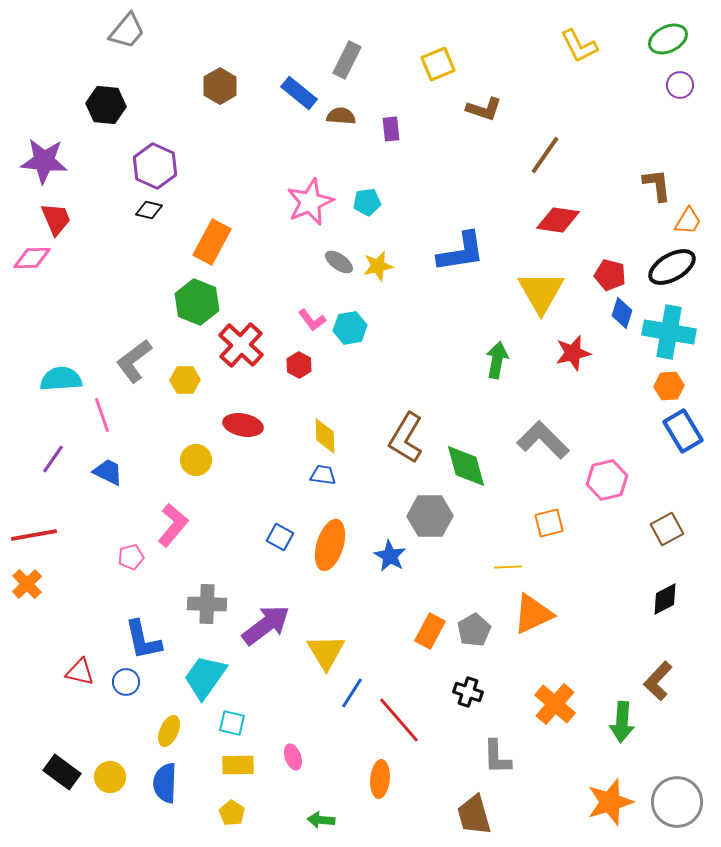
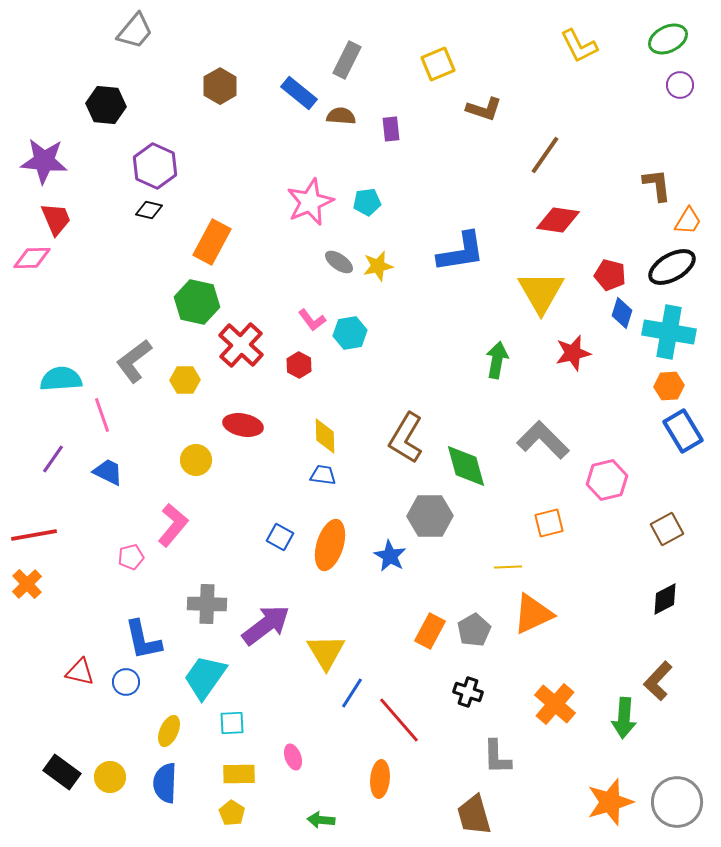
gray trapezoid at (127, 31): moved 8 px right
green hexagon at (197, 302): rotated 9 degrees counterclockwise
cyan hexagon at (350, 328): moved 5 px down
green arrow at (622, 722): moved 2 px right, 4 px up
cyan square at (232, 723): rotated 16 degrees counterclockwise
yellow rectangle at (238, 765): moved 1 px right, 9 px down
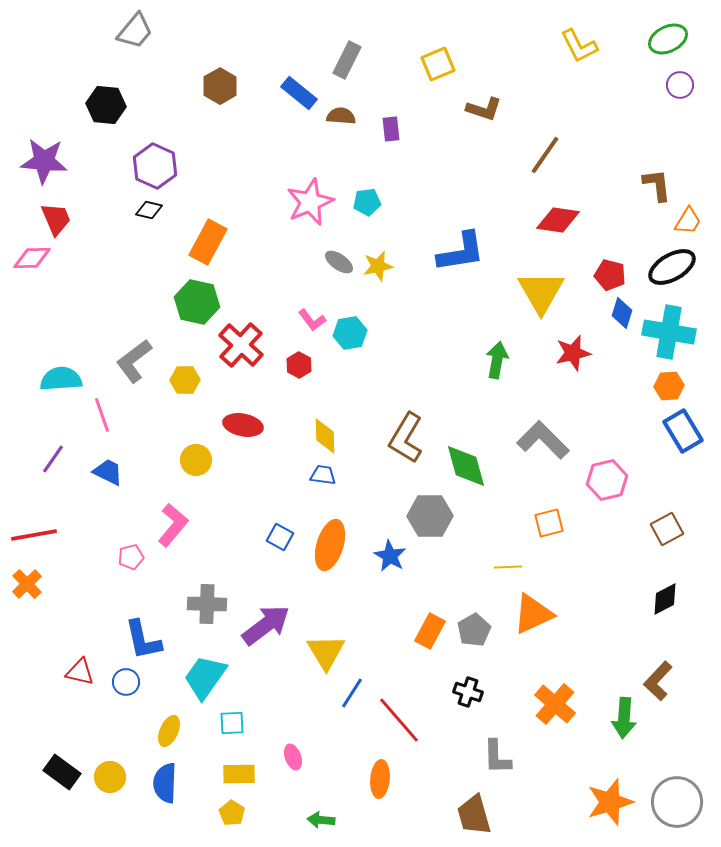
orange rectangle at (212, 242): moved 4 px left
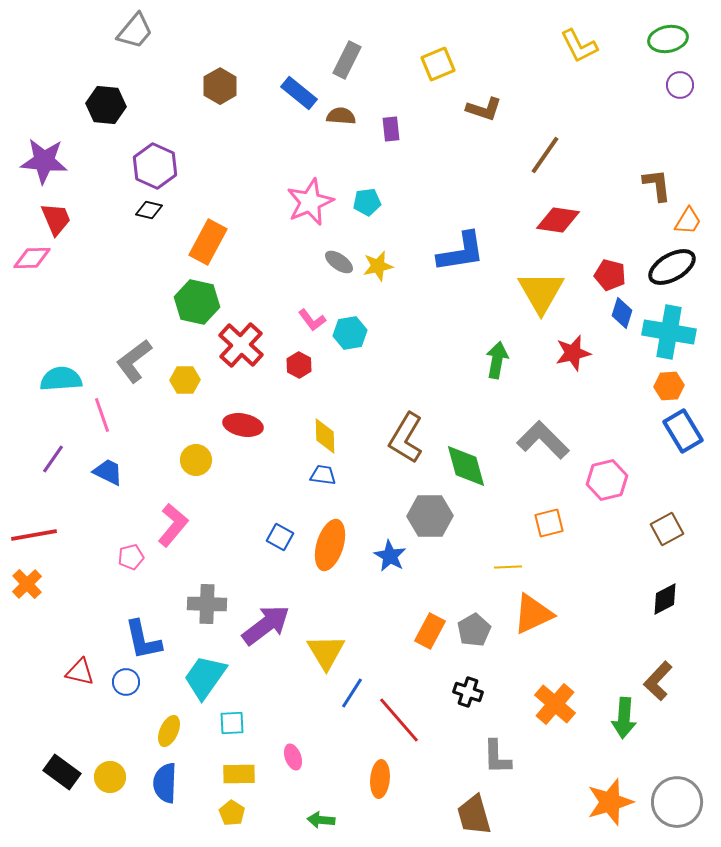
green ellipse at (668, 39): rotated 15 degrees clockwise
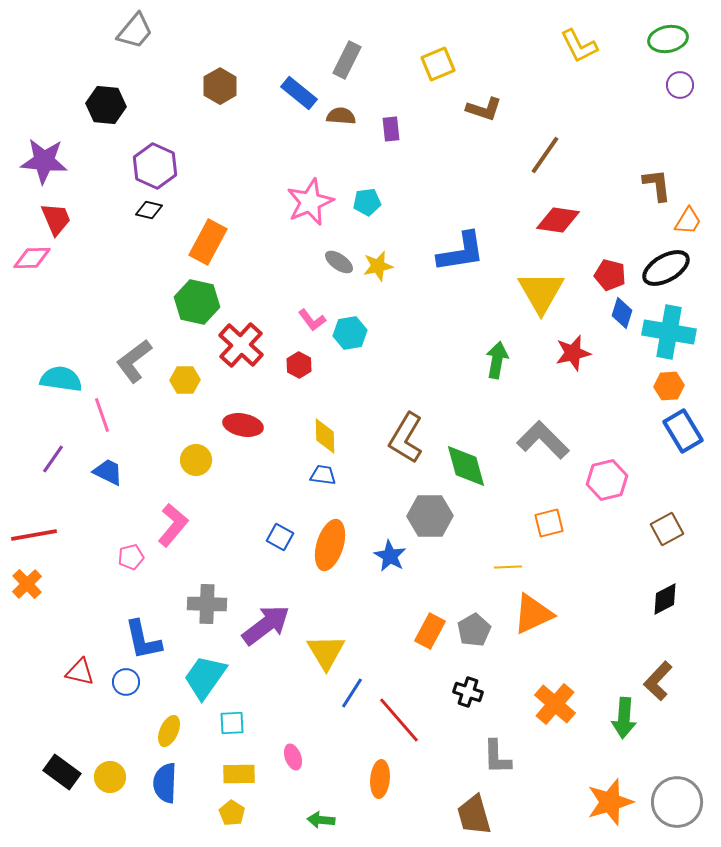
black ellipse at (672, 267): moved 6 px left, 1 px down
cyan semicircle at (61, 379): rotated 12 degrees clockwise
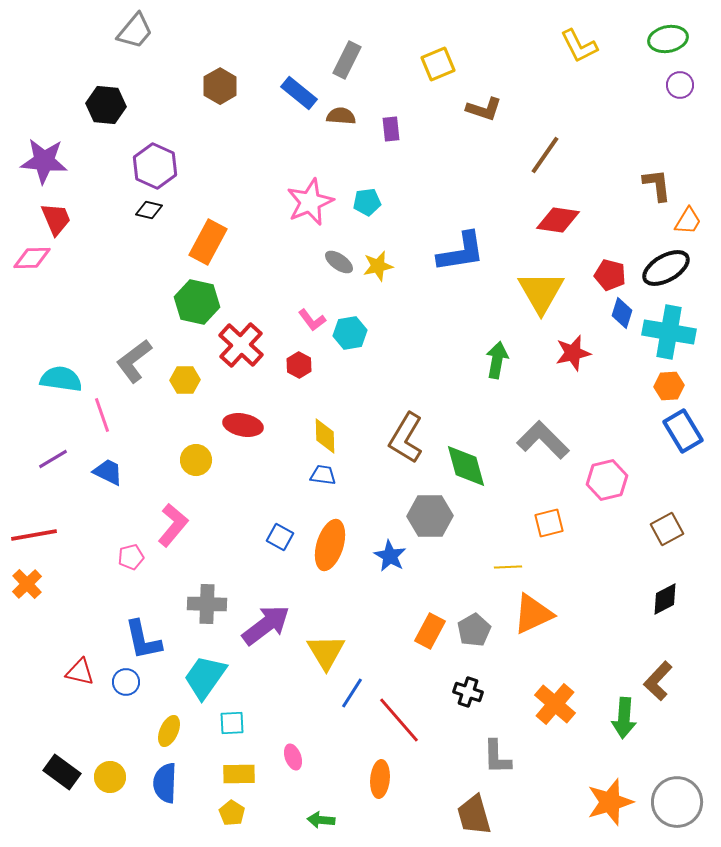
purple line at (53, 459): rotated 24 degrees clockwise
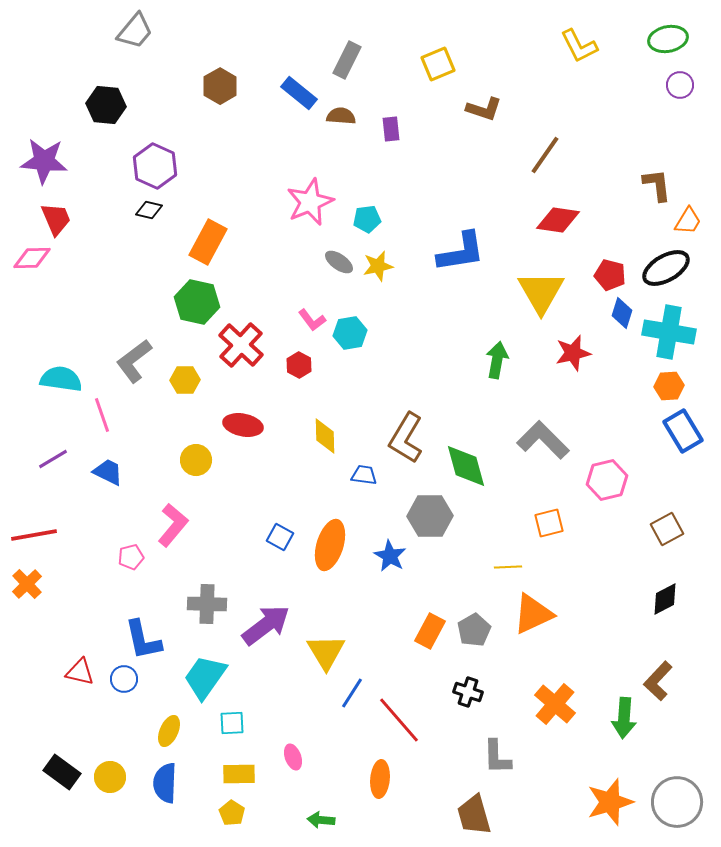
cyan pentagon at (367, 202): moved 17 px down
blue trapezoid at (323, 475): moved 41 px right
blue circle at (126, 682): moved 2 px left, 3 px up
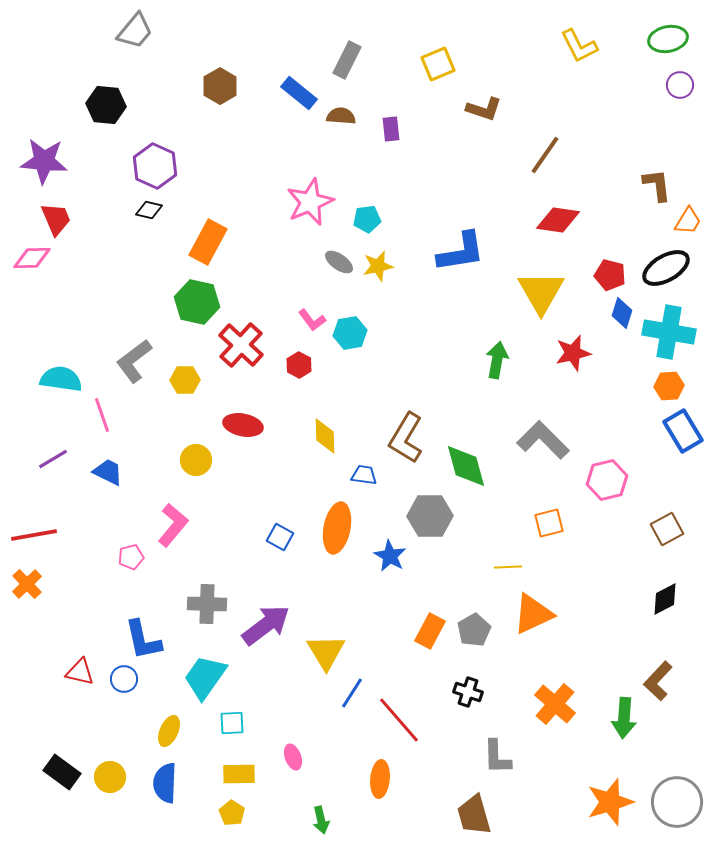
orange ellipse at (330, 545): moved 7 px right, 17 px up; rotated 6 degrees counterclockwise
green arrow at (321, 820): rotated 108 degrees counterclockwise
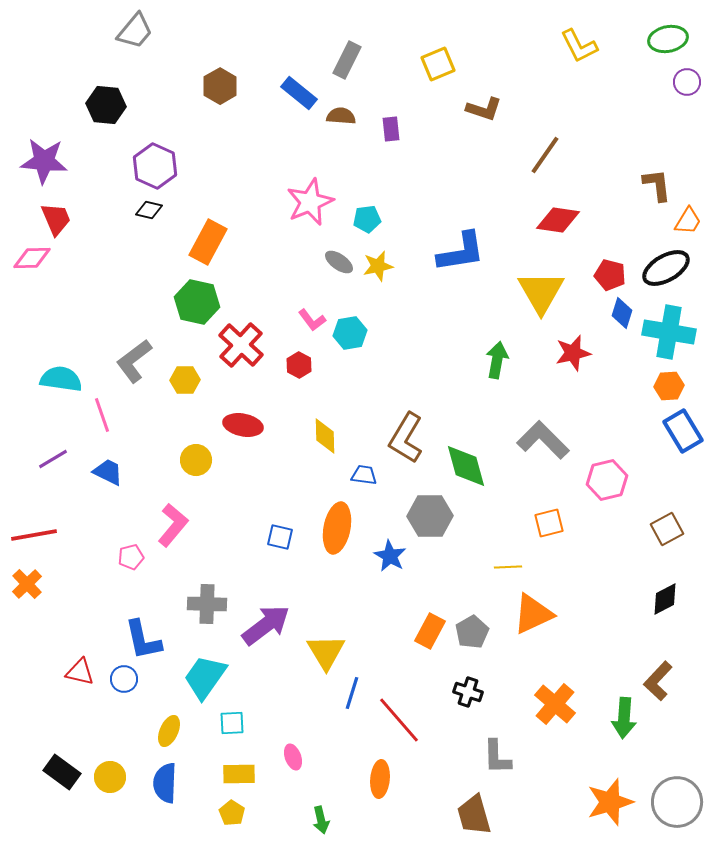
purple circle at (680, 85): moved 7 px right, 3 px up
blue square at (280, 537): rotated 16 degrees counterclockwise
gray pentagon at (474, 630): moved 2 px left, 2 px down
blue line at (352, 693): rotated 16 degrees counterclockwise
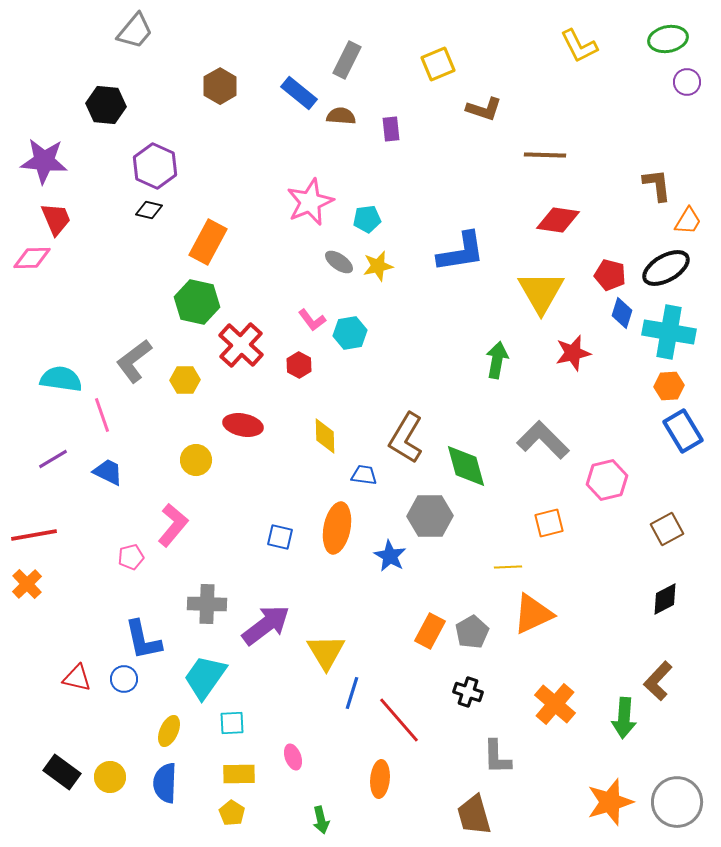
brown line at (545, 155): rotated 57 degrees clockwise
red triangle at (80, 672): moved 3 px left, 6 px down
